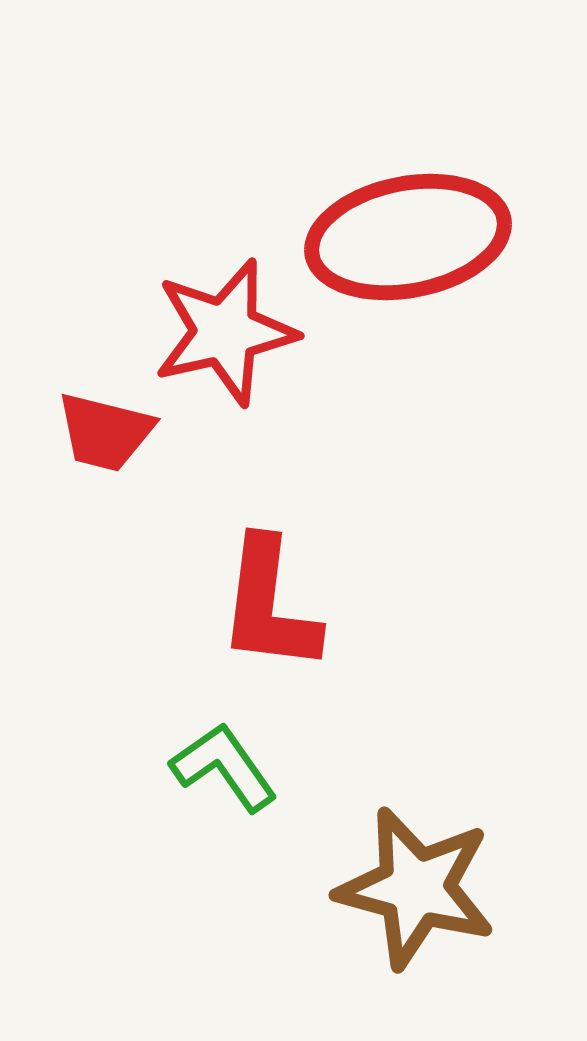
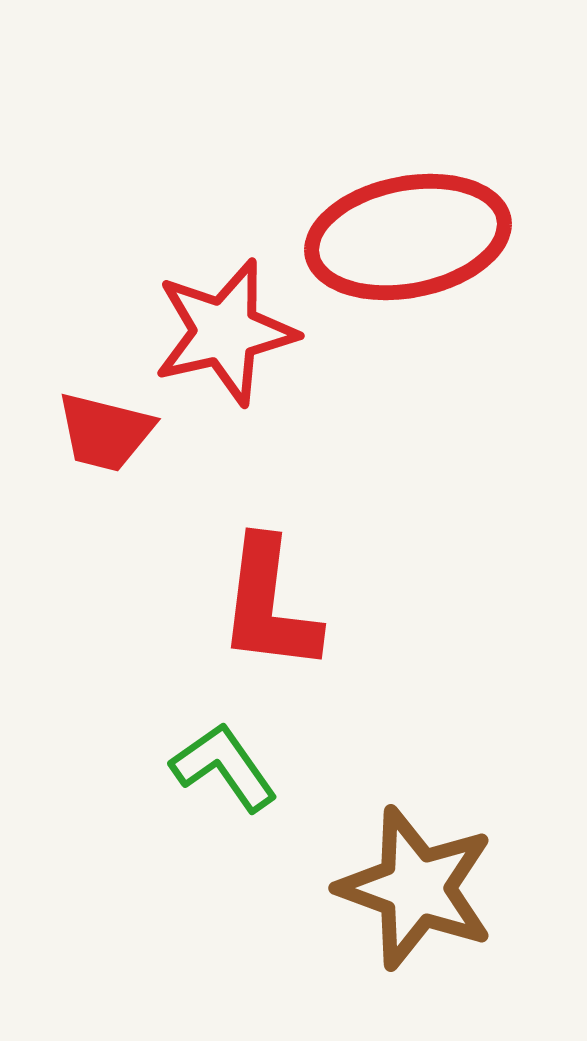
brown star: rotated 5 degrees clockwise
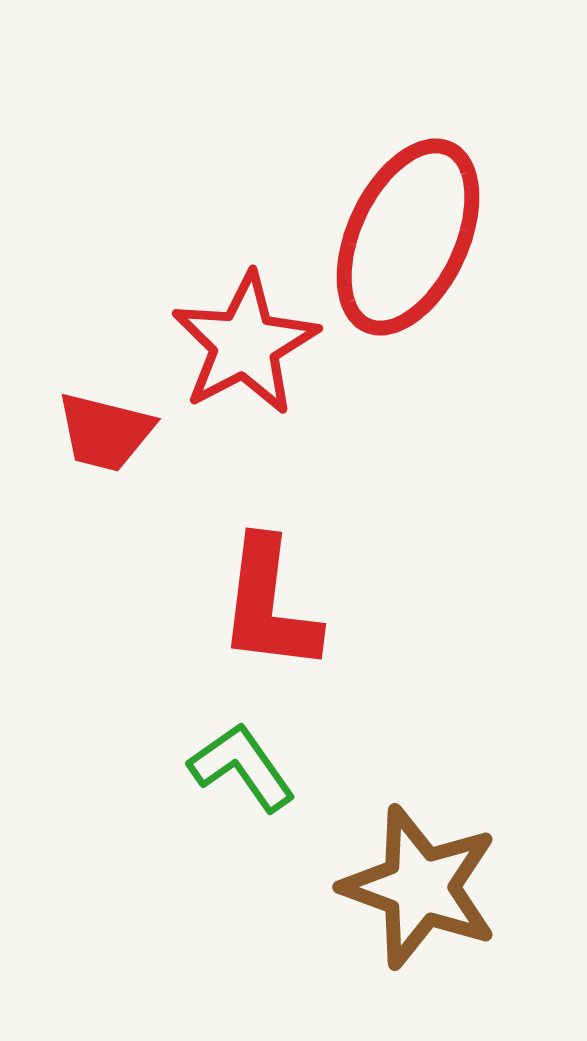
red ellipse: rotated 54 degrees counterclockwise
red star: moved 20 px right, 12 px down; rotated 15 degrees counterclockwise
green L-shape: moved 18 px right
brown star: moved 4 px right, 1 px up
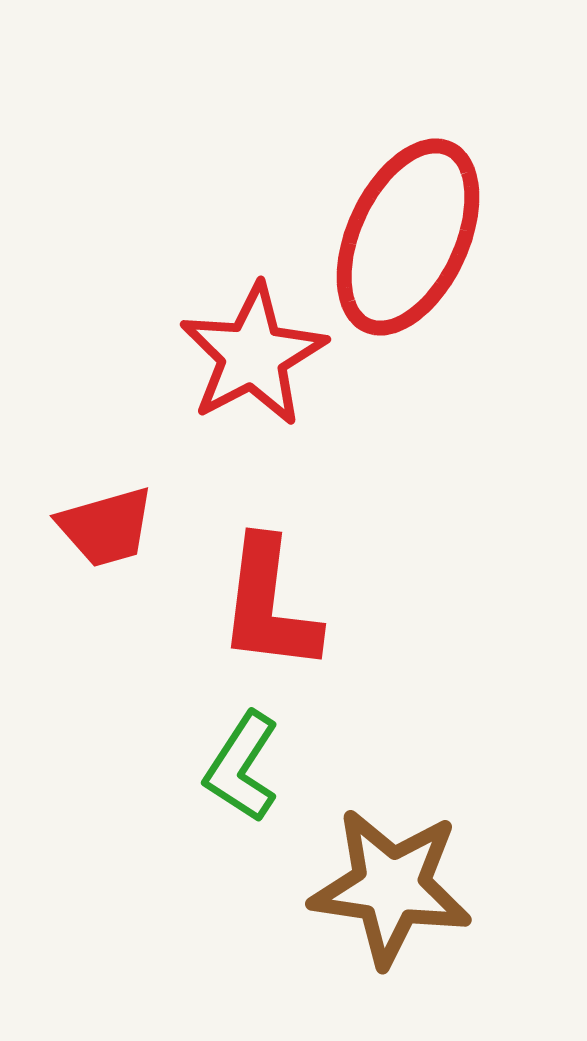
red star: moved 8 px right, 11 px down
red trapezoid: moved 1 px right, 95 px down; rotated 30 degrees counterclockwise
green L-shape: rotated 112 degrees counterclockwise
brown star: moved 29 px left; rotated 12 degrees counterclockwise
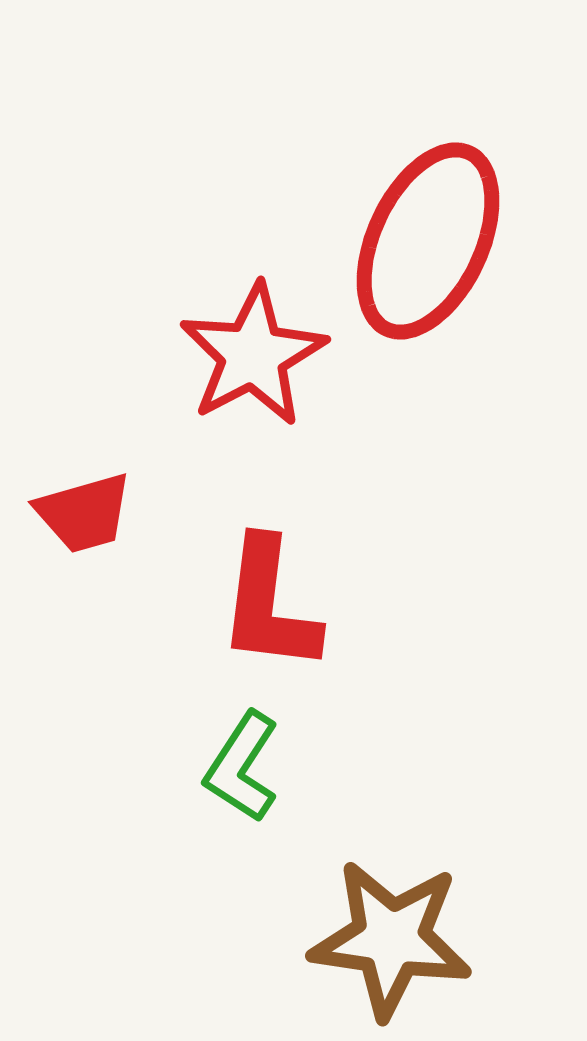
red ellipse: moved 20 px right, 4 px down
red trapezoid: moved 22 px left, 14 px up
brown star: moved 52 px down
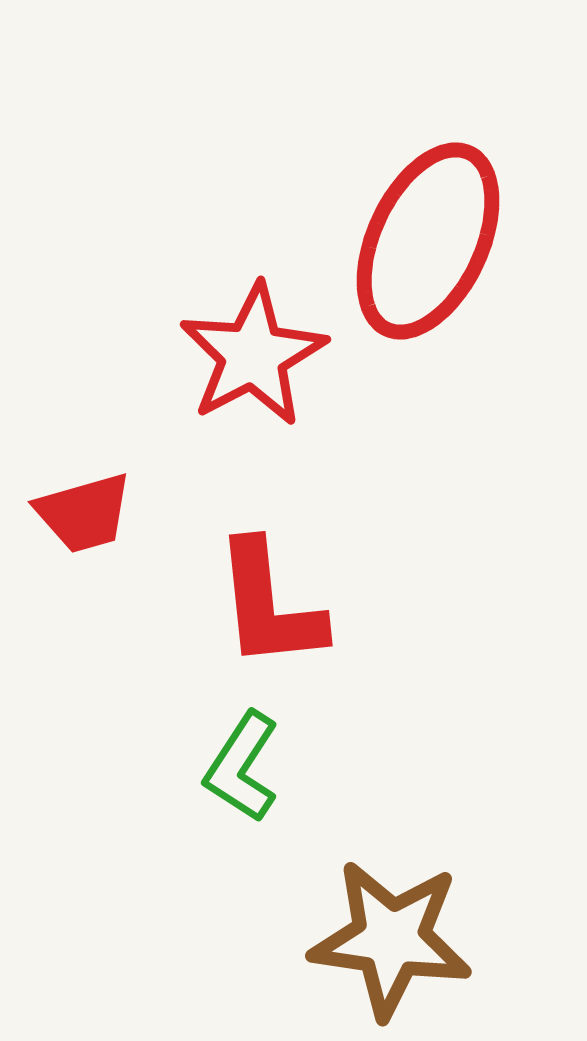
red L-shape: rotated 13 degrees counterclockwise
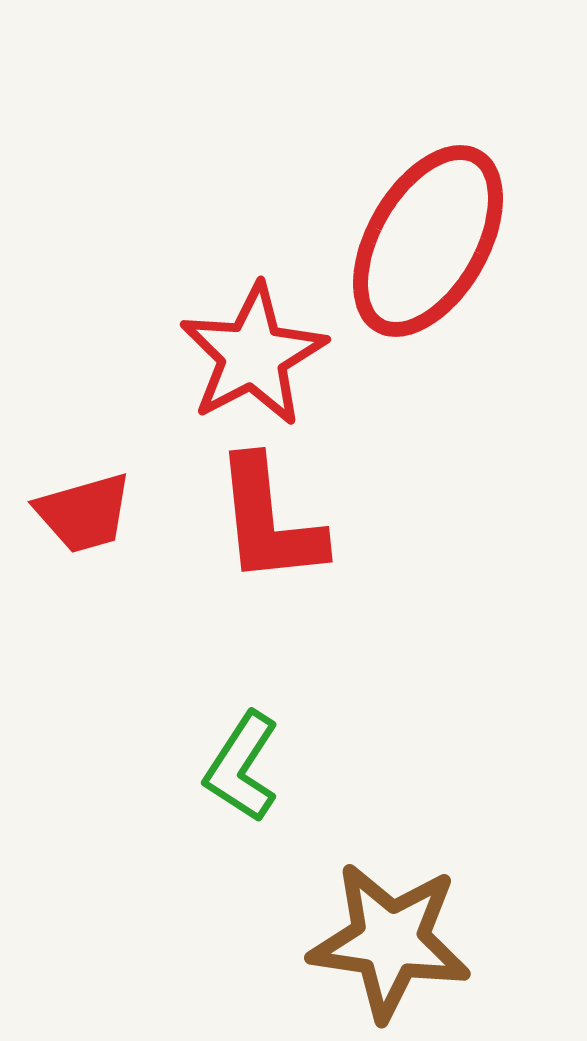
red ellipse: rotated 5 degrees clockwise
red L-shape: moved 84 px up
brown star: moved 1 px left, 2 px down
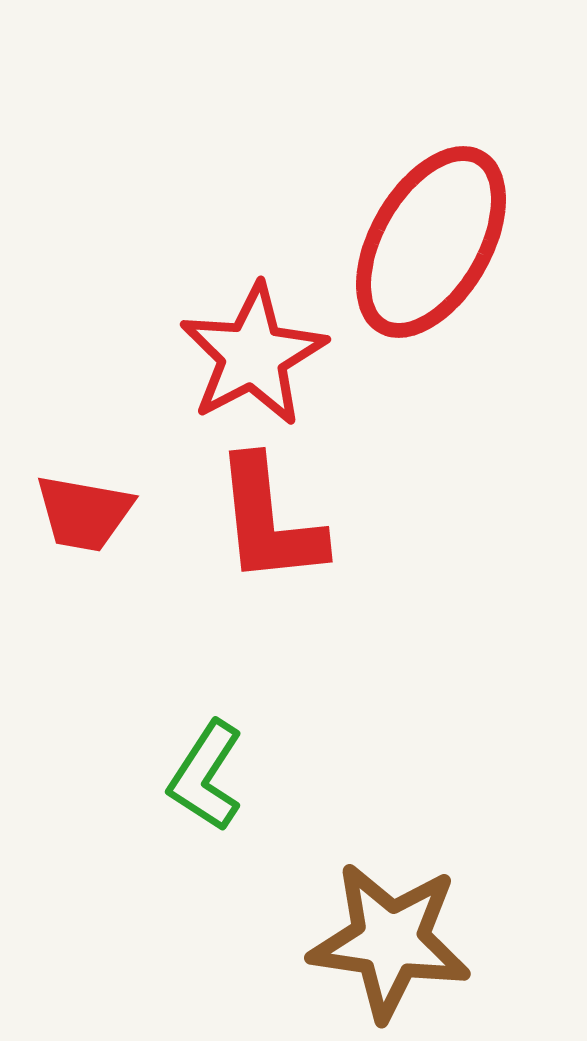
red ellipse: moved 3 px right, 1 px down
red trapezoid: rotated 26 degrees clockwise
green L-shape: moved 36 px left, 9 px down
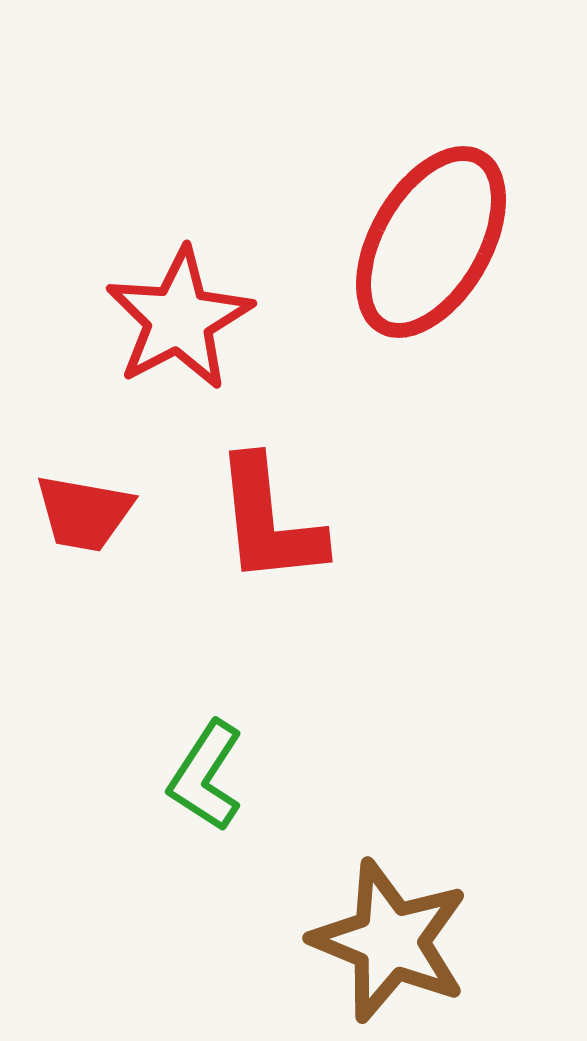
red star: moved 74 px left, 36 px up
brown star: rotated 14 degrees clockwise
